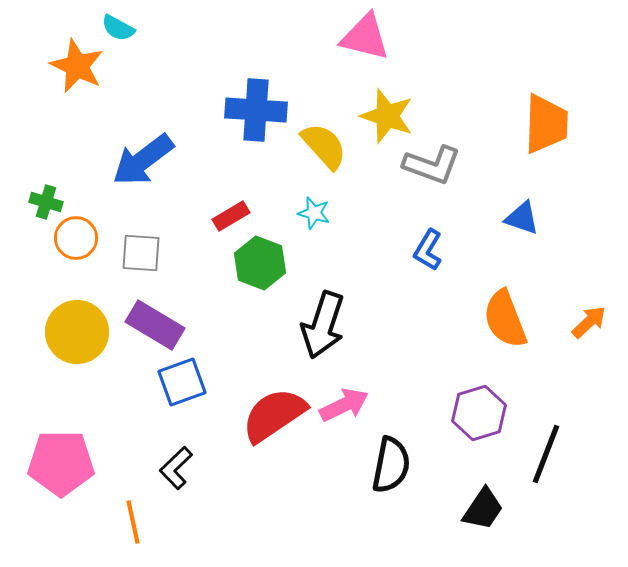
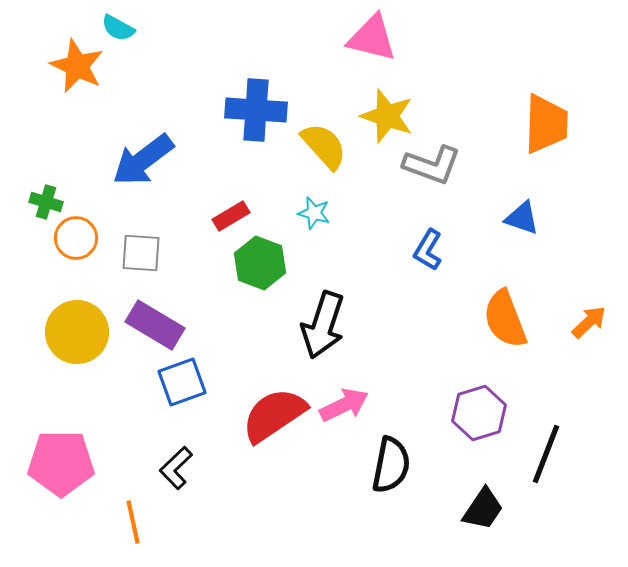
pink triangle: moved 7 px right, 1 px down
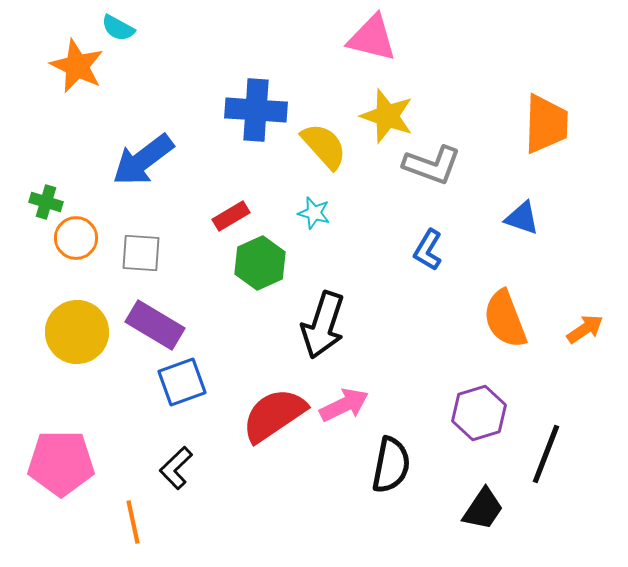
green hexagon: rotated 15 degrees clockwise
orange arrow: moved 4 px left, 7 px down; rotated 9 degrees clockwise
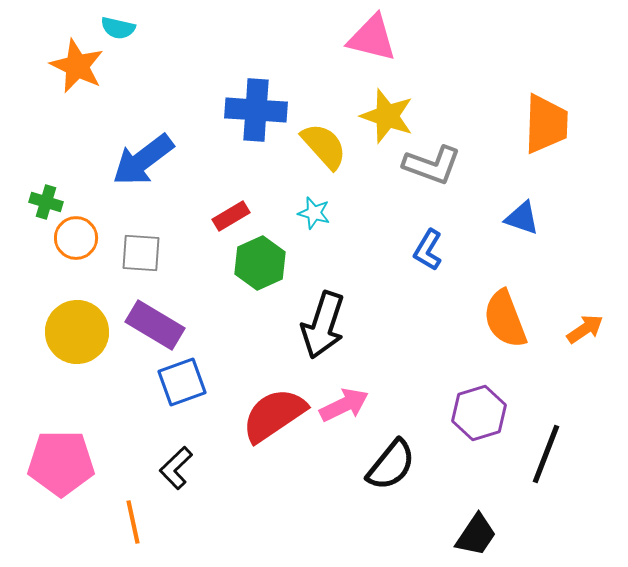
cyan semicircle: rotated 16 degrees counterclockwise
black semicircle: rotated 28 degrees clockwise
black trapezoid: moved 7 px left, 26 px down
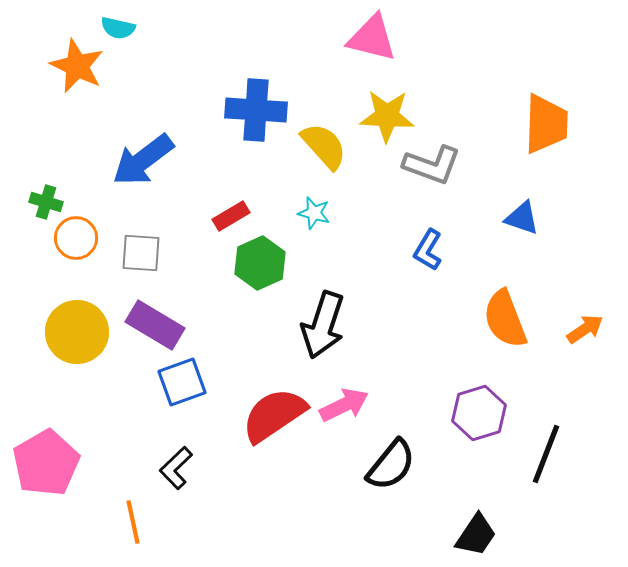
yellow star: rotated 16 degrees counterclockwise
pink pentagon: moved 15 px left; rotated 30 degrees counterclockwise
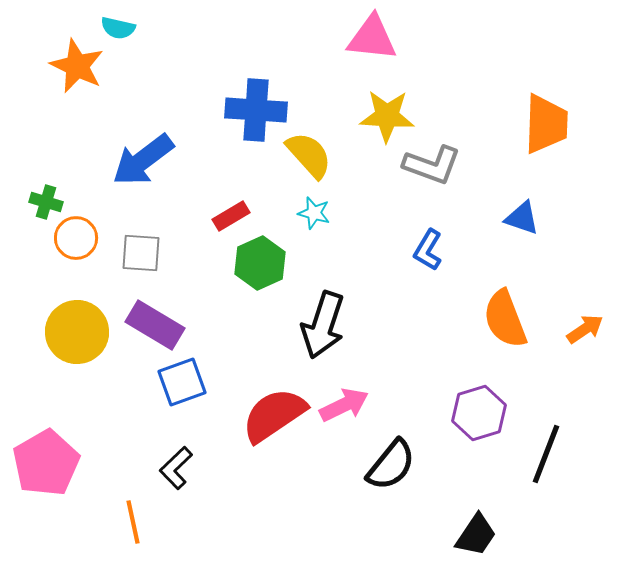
pink triangle: rotated 8 degrees counterclockwise
yellow semicircle: moved 15 px left, 9 px down
